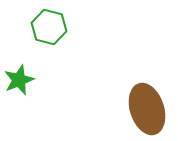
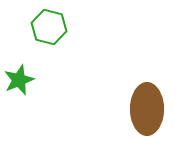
brown ellipse: rotated 18 degrees clockwise
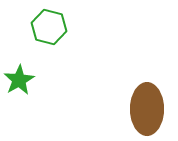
green star: rotated 8 degrees counterclockwise
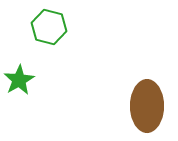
brown ellipse: moved 3 px up
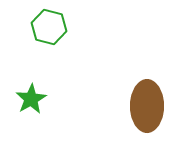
green star: moved 12 px right, 19 px down
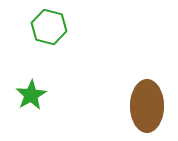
green star: moved 4 px up
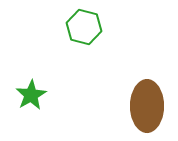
green hexagon: moved 35 px right
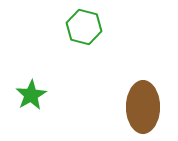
brown ellipse: moved 4 px left, 1 px down
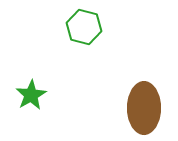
brown ellipse: moved 1 px right, 1 px down
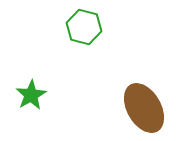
brown ellipse: rotated 30 degrees counterclockwise
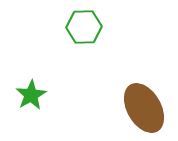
green hexagon: rotated 16 degrees counterclockwise
